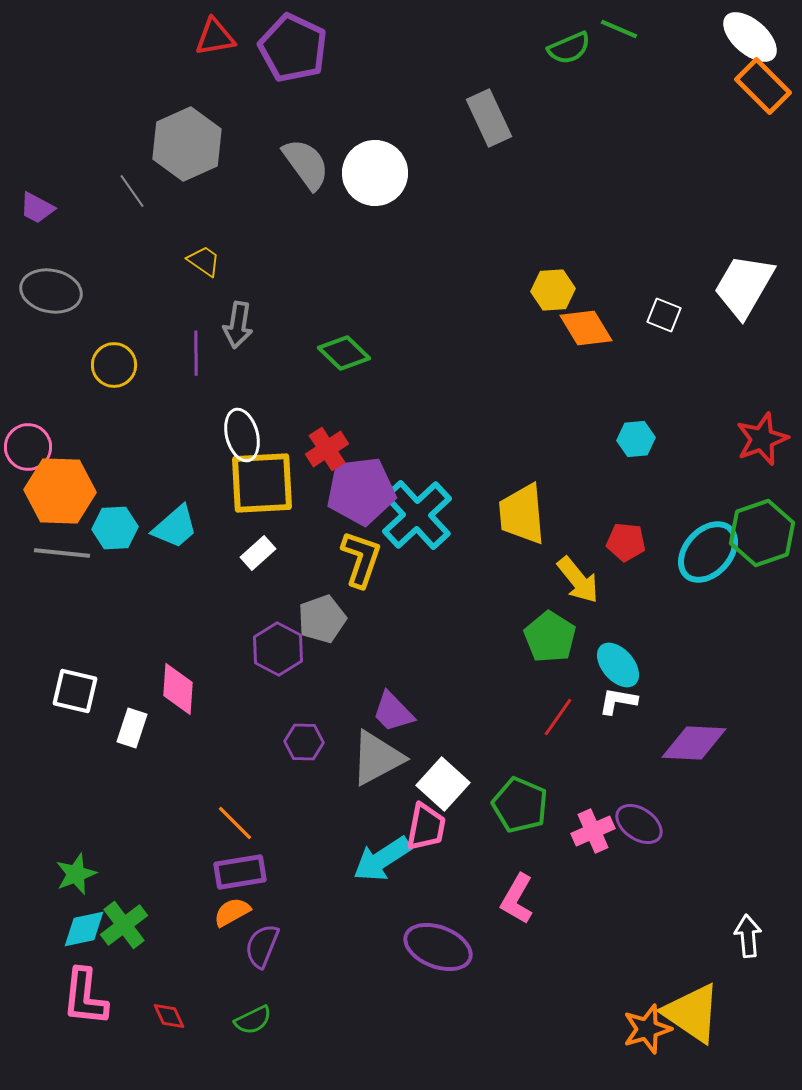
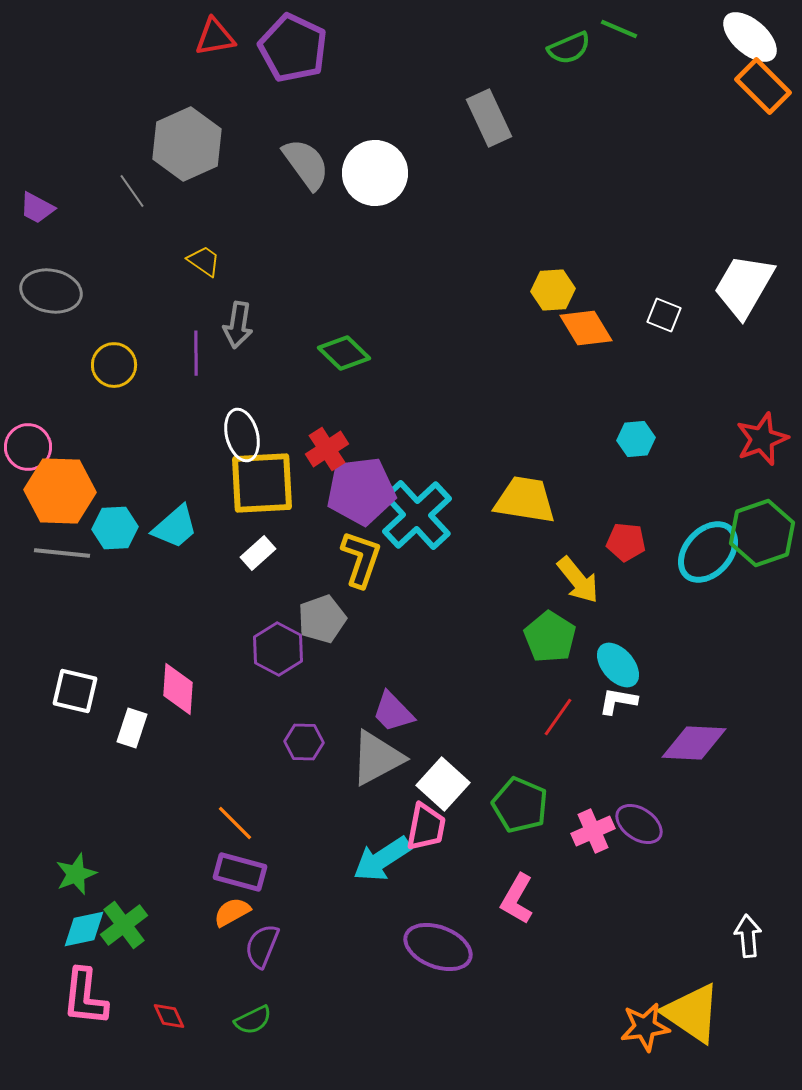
yellow trapezoid at (522, 514): moved 3 px right, 14 px up; rotated 104 degrees clockwise
purple rectangle at (240, 872): rotated 24 degrees clockwise
orange star at (647, 1029): moved 2 px left, 2 px up; rotated 9 degrees clockwise
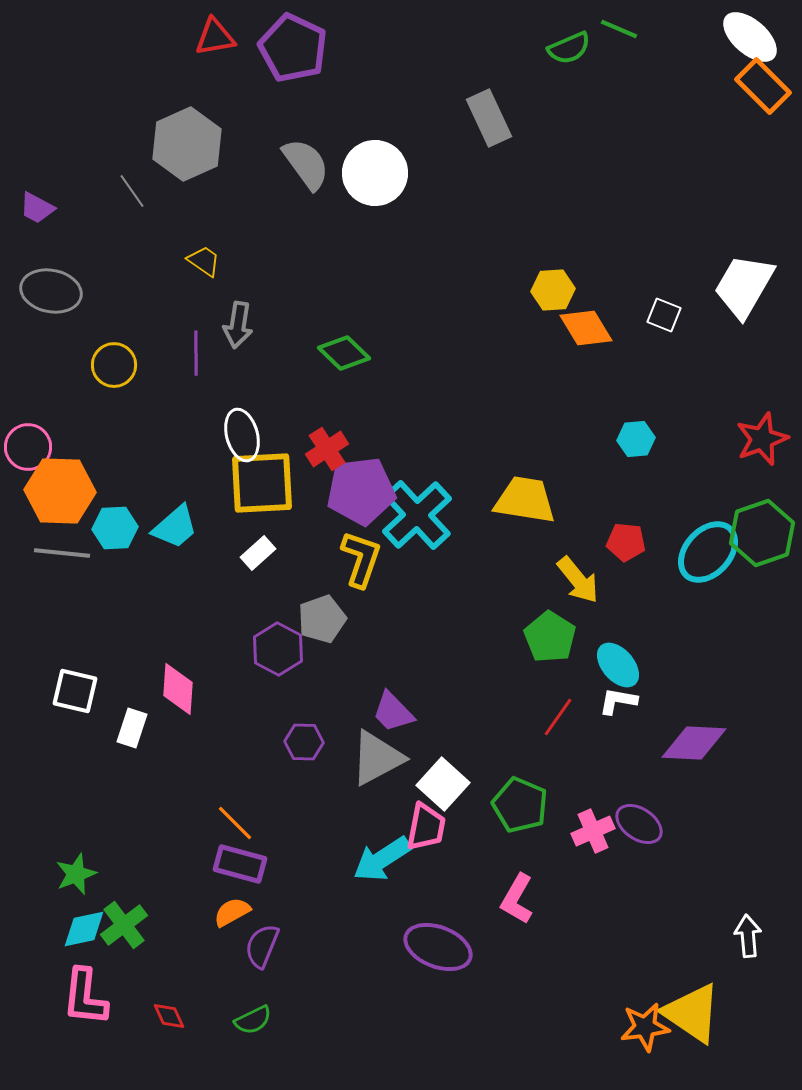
purple rectangle at (240, 872): moved 8 px up
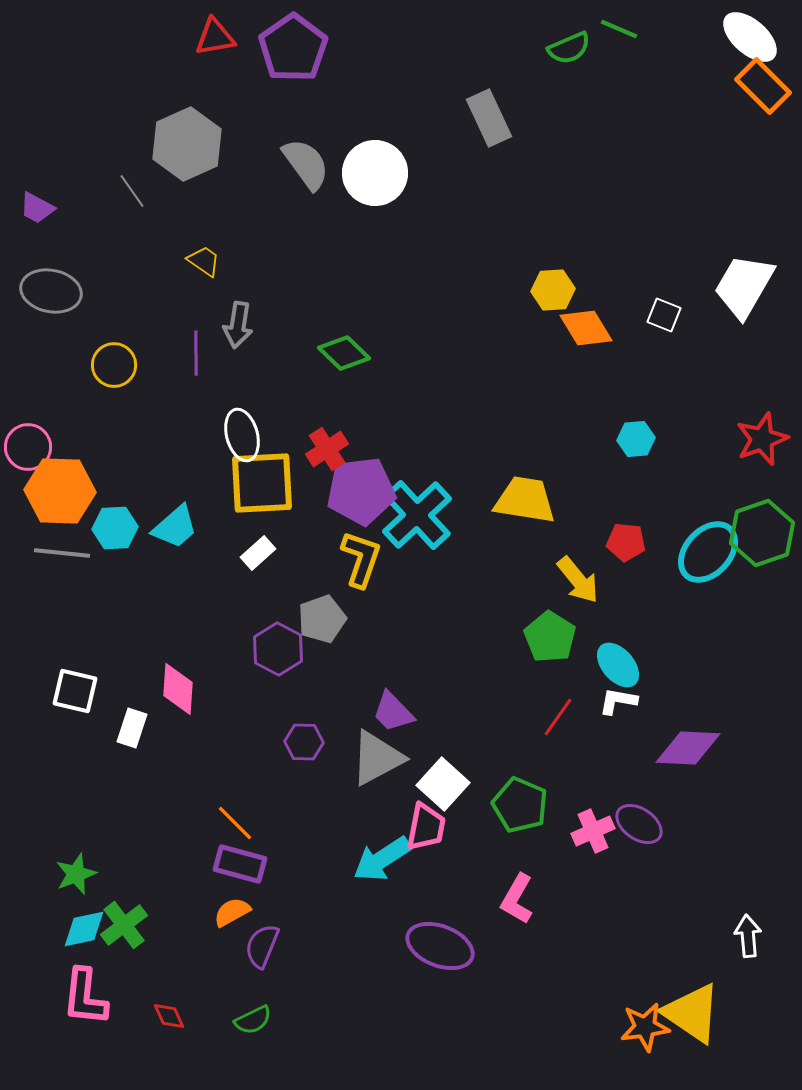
purple pentagon at (293, 48): rotated 12 degrees clockwise
purple diamond at (694, 743): moved 6 px left, 5 px down
purple ellipse at (438, 947): moved 2 px right, 1 px up
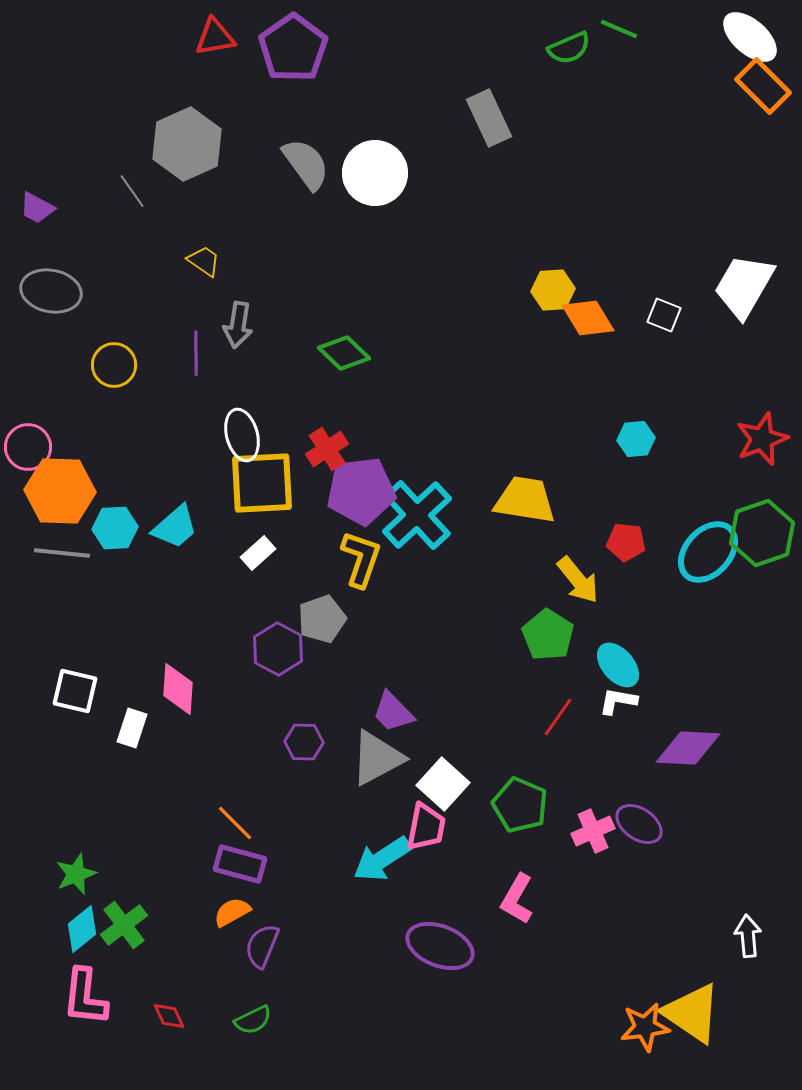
orange diamond at (586, 328): moved 2 px right, 10 px up
green pentagon at (550, 637): moved 2 px left, 2 px up
cyan diamond at (84, 929): moved 2 px left; rotated 27 degrees counterclockwise
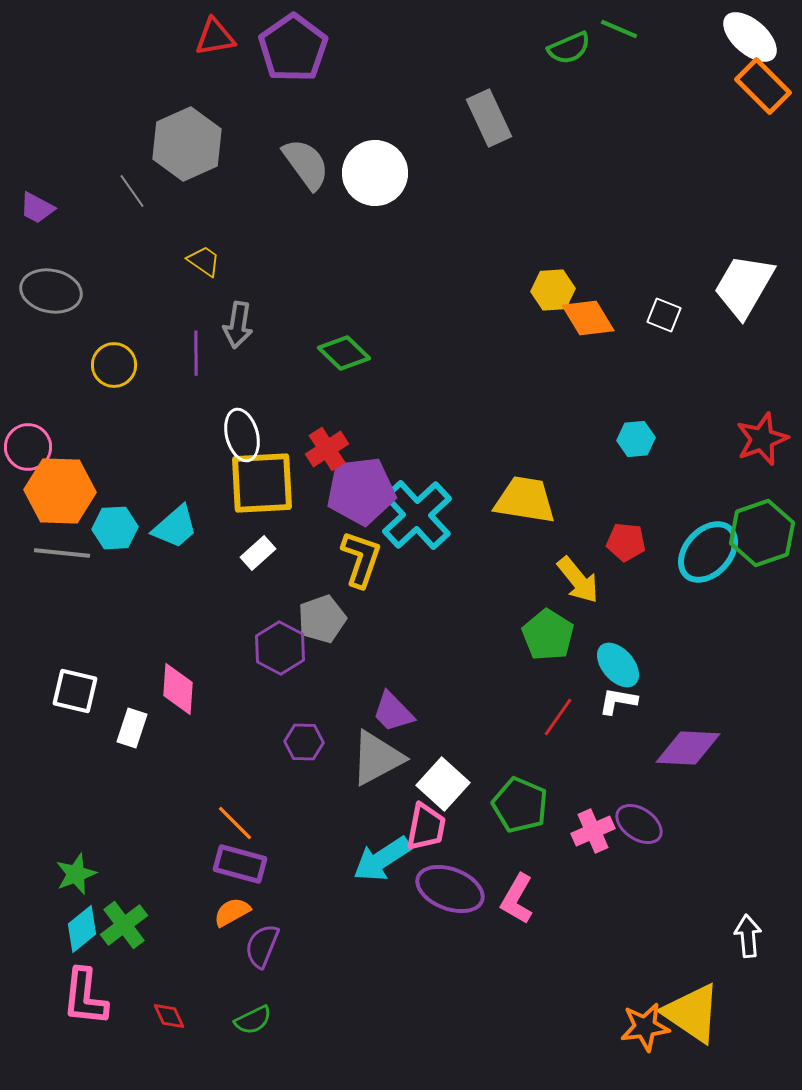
purple hexagon at (278, 649): moved 2 px right, 1 px up
purple ellipse at (440, 946): moved 10 px right, 57 px up
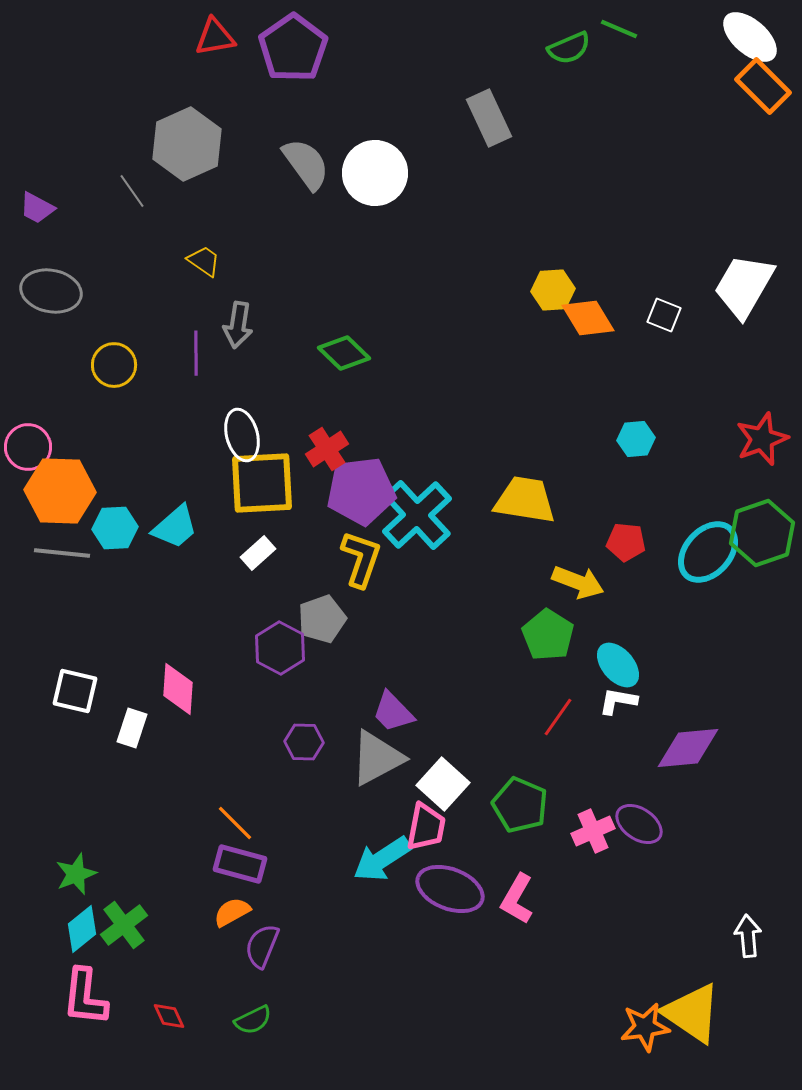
yellow arrow at (578, 580): moved 2 px down; rotated 30 degrees counterclockwise
purple diamond at (688, 748): rotated 8 degrees counterclockwise
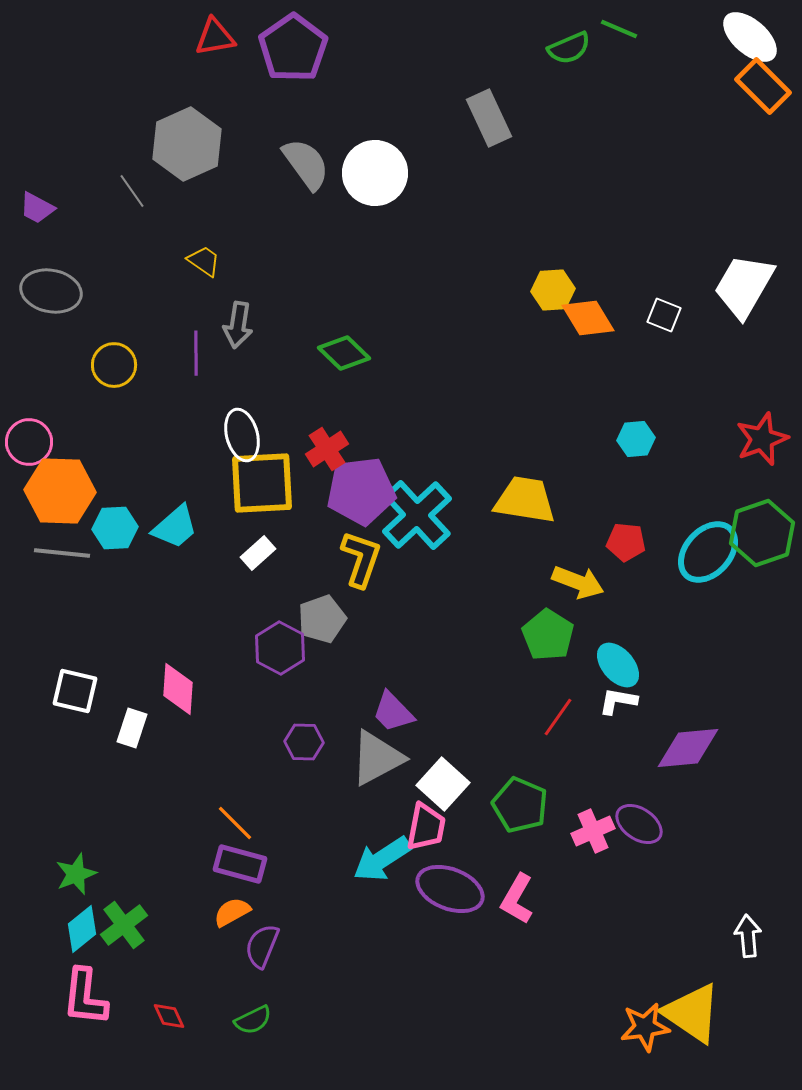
pink circle at (28, 447): moved 1 px right, 5 px up
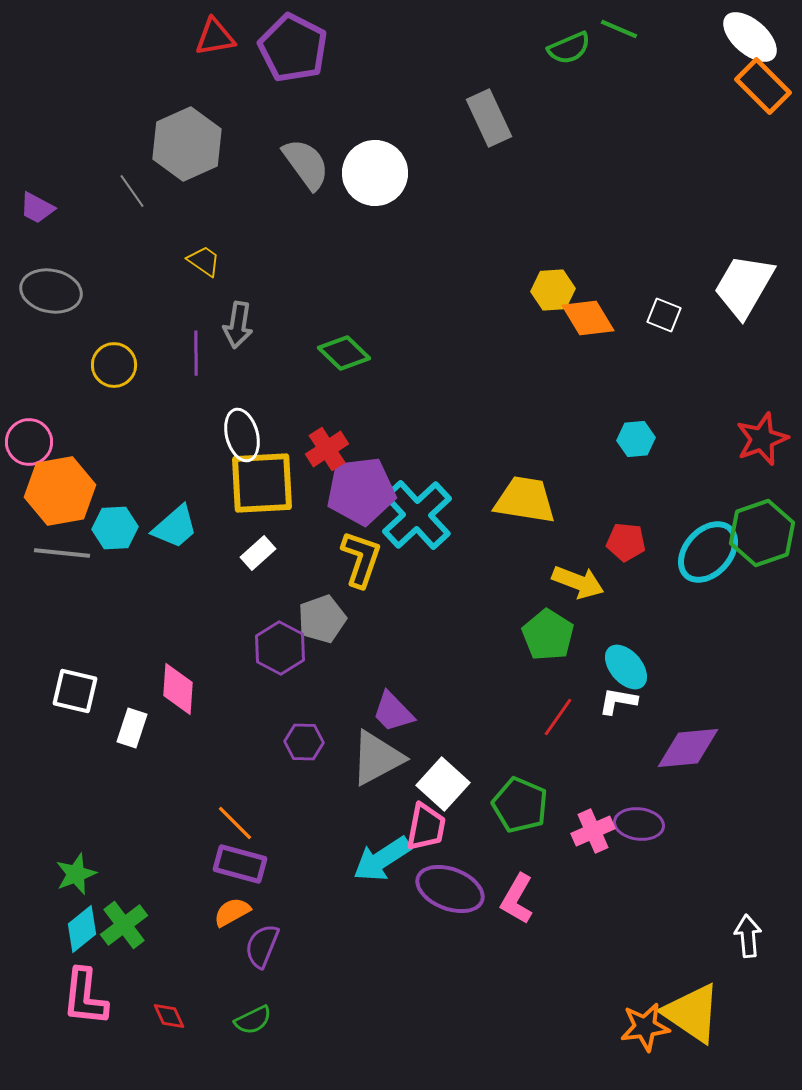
purple pentagon at (293, 48): rotated 10 degrees counterclockwise
orange hexagon at (60, 491): rotated 12 degrees counterclockwise
cyan ellipse at (618, 665): moved 8 px right, 2 px down
purple ellipse at (639, 824): rotated 27 degrees counterclockwise
